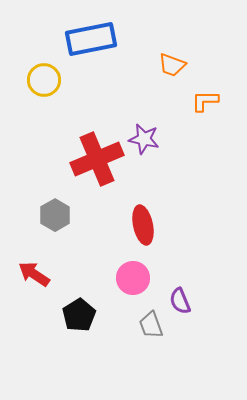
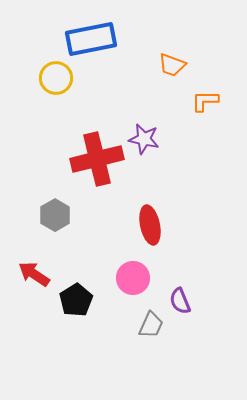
yellow circle: moved 12 px right, 2 px up
red cross: rotated 9 degrees clockwise
red ellipse: moved 7 px right
black pentagon: moved 3 px left, 15 px up
gray trapezoid: rotated 136 degrees counterclockwise
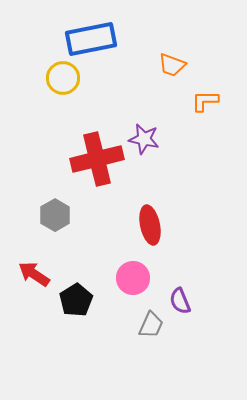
yellow circle: moved 7 px right
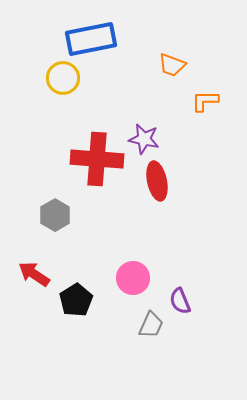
red cross: rotated 18 degrees clockwise
red ellipse: moved 7 px right, 44 px up
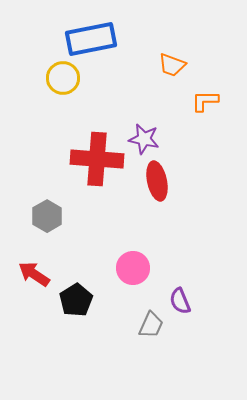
gray hexagon: moved 8 px left, 1 px down
pink circle: moved 10 px up
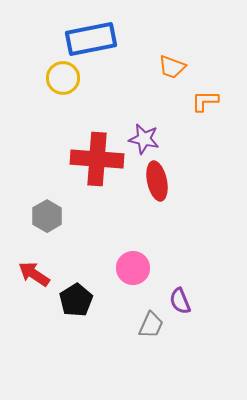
orange trapezoid: moved 2 px down
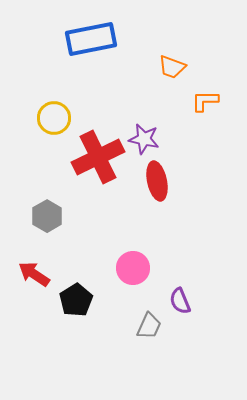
yellow circle: moved 9 px left, 40 px down
red cross: moved 1 px right, 2 px up; rotated 30 degrees counterclockwise
gray trapezoid: moved 2 px left, 1 px down
